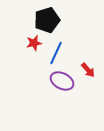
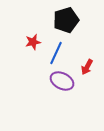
black pentagon: moved 19 px right
red star: moved 1 px left, 1 px up
red arrow: moved 1 px left, 3 px up; rotated 70 degrees clockwise
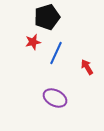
black pentagon: moved 19 px left, 3 px up
red arrow: rotated 119 degrees clockwise
purple ellipse: moved 7 px left, 17 px down
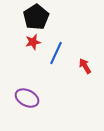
black pentagon: moved 11 px left; rotated 15 degrees counterclockwise
red arrow: moved 2 px left, 1 px up
purple ellipse: moved 28 px left
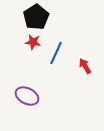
red star: rotated 21 degrees clockwise
purple ellipse: moved 2 px up
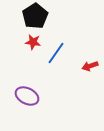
black pentagon: moved 1 px left, 1 px up
blue line: rotated 10 degrees clockwise
red arrow: moved 5 px right; rotated 77 degrees counterclockwise
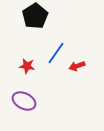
red star: moved 6 px left, 24 px down
red arrow: moved 13 px left
purple ellipse: moved 3 px left, 5 px down
